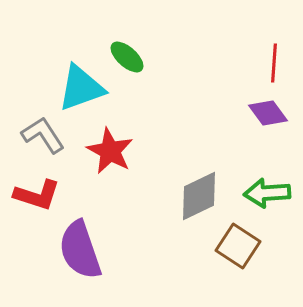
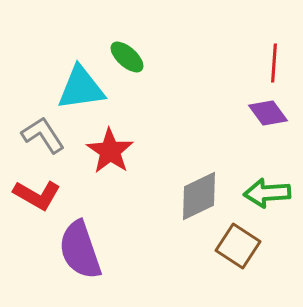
cyan triangle: rotated 12 degrees clockwise
red star: rotated 6 degrees clockwise
red L-shape: rotated 12 degrees clockwise
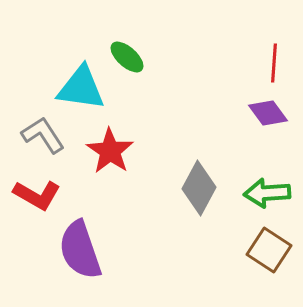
cyan triangle: rotated 16 degrees clockwise
gray diamond: moved 8 px up; rotated 36 degrees counterclockwise
brown square: moved 31 px right, 4 px down
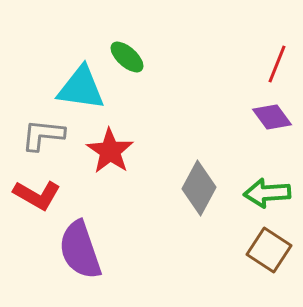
red line: moved 3 px right, 1 px down; rotated 18 degrees clockwise
purple diamond: moved 4 px right, 4 px down
gray L-shape: rotated 51 degrees counterclockwise
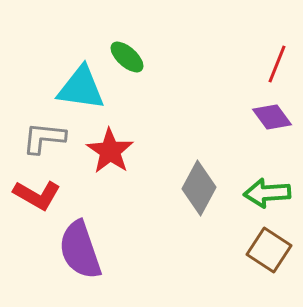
gray L-shape: moved 1 px right, 3 px down
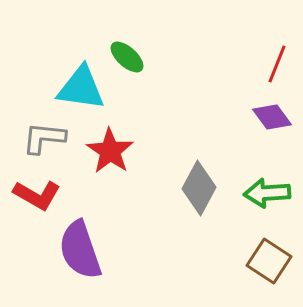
brown square: moved 11 px down
